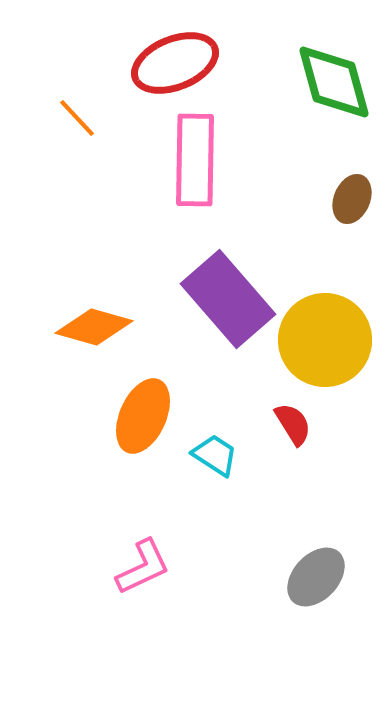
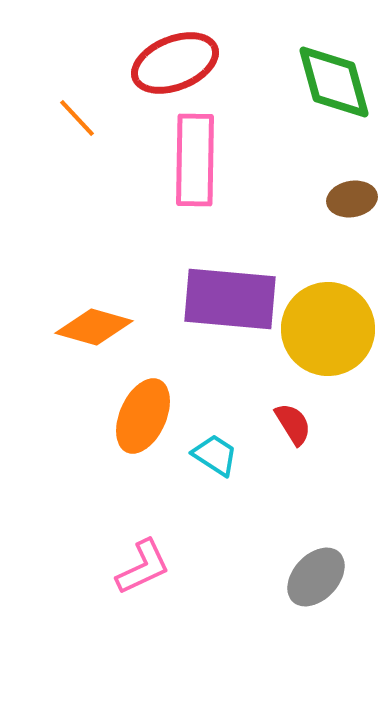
brown ellipse: rotated 57 degrees clockwise
purple rectangle: moved 2 px right; rotated 44 degrees counterclockwise
yellow circle: moved 3 px right, 11 px up
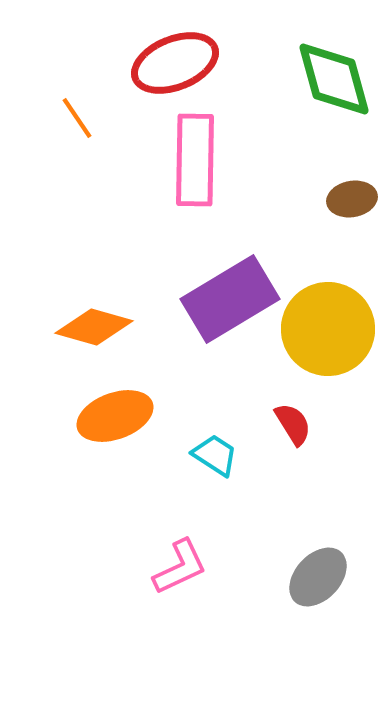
green diamond: moved 3 px up
orange line: rotated 9 degrees clockwise
purple rectangle: rotated 36 degrees counterclockwise
orange ellipse: moved 28 px left; rotated 46 degrees clockwise
pink L-shape: moved 37 px right
gray ellipse: moved 2 px right
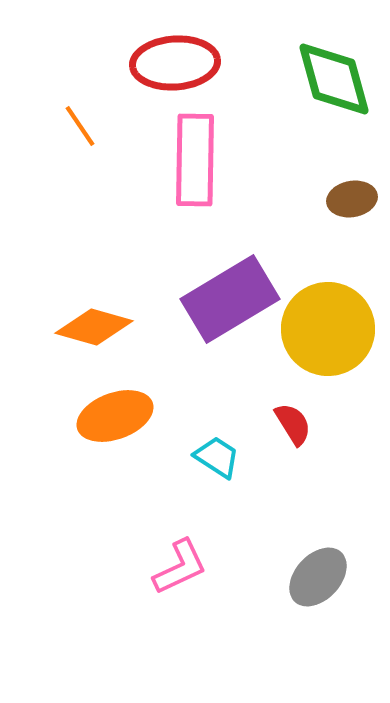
red ellipse: rotated 18 degrees clockwise
orange line: moved 3 px right, 8 px down
cyan trapezoid: moved 2 px right, 2 px down
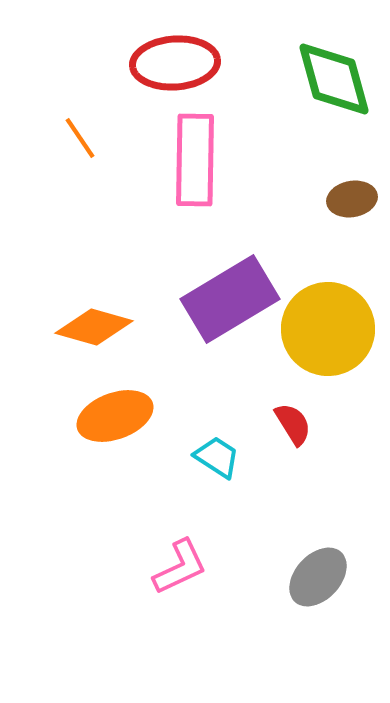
orange line: moved 12 px down
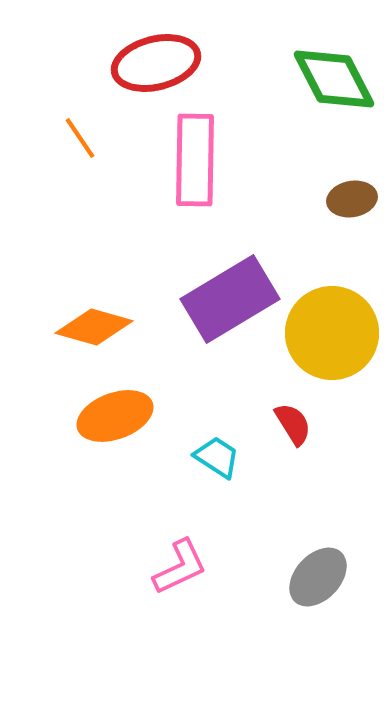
red ellipse: moved 19 px left; rotated 10 degrees counterclockwise
green diamond: rotated 12 degrees counterclockwise
yellow circle: moved 4 px right, 4 px down
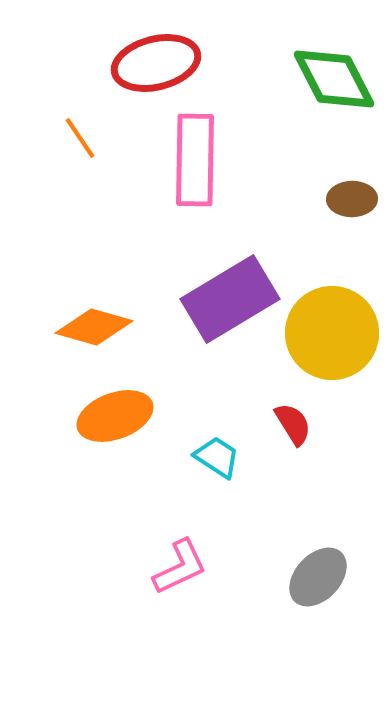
brown ellipse: rotated 9 degrees clockwise
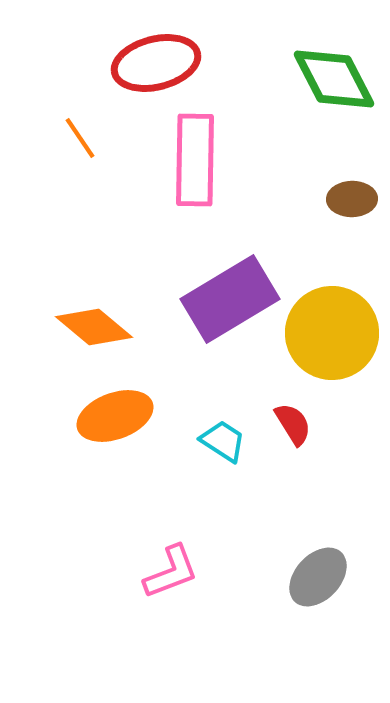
orange diamond: rotated 24 degrees clockwise
cyan trapezoid: moved 6 px right, 16 px up
pink L-shape: moved 9 px left, 5 px down; rotated 4 degrees clockwise
